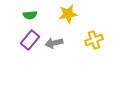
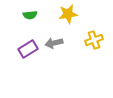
purple rectangle: moved 2 px left, 9 px down; rotated 18 degrees clockwise
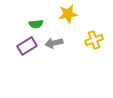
green semicircle: moved 6 px right, 9 px down
purple rectangle: moved 1 px left, 3 px up
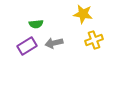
yellow star: moved 15 px right; rotated 18 degrees clockwise
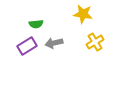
yellow cross: moved 1 px right, 2 px down; rotated 12 degrees counterclockwise
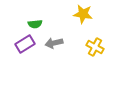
green semicircle: moved 1 px left
yellow cross: moved 5 px down; rotated 30 degrees counterclockwise
purple rectangle: moved 2 px left, 2 px up
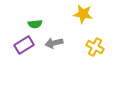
purple rectangle: moved 1 px left, 1 px down
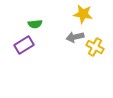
gray arrow: moved 21 px right, 6 px up
